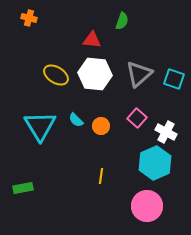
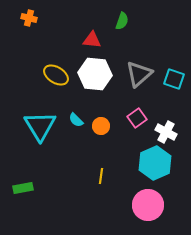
pink square: rotated 12 degrees clockwise
pink circle: moved 1 px right, 1 px up
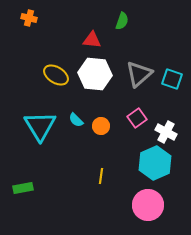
cyan square: moved 2 px left
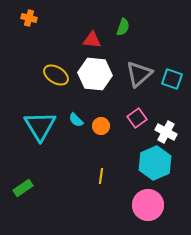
green semicircle: moved 1 px right, 6 px down
green rectangle: rotated 24 degrees counterclockwise
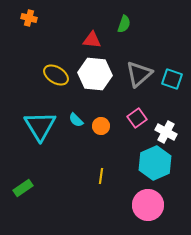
green semicircle: moved 1 px right, 3 px up
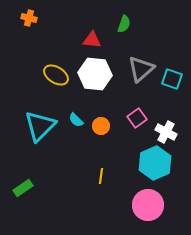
gray triangle: moved 2 px right, 5 px up
cyan triangle: rotated 16 degrees clockwise
